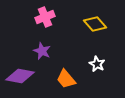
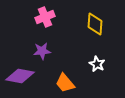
yellow diamond: rotated 45 degrees clockwise
purple star: rotated 30 degrees counterclockwise
orange trapezoid: moved 1 px left, 4 px down
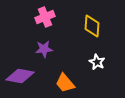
yellow diamond: moved 3 px left, 2 px down
purple star: moved 2 px right, 2 px up
white star: moved 2 px up
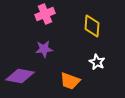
pink cross: moved 3 px up
orange trapezoid: moved 5 px right, 2 px up; rotated 30 degrees counterclockwise
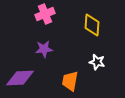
yellow diamond: moved 1 px up
white star: rotated 14 degrees counterclockwise
purple diamond: moved 2 px down; rotated 12 degrees counterclockwise
orange trapezoid: rotated 80 degrees clockwise
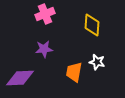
orange trapezoid: moved 4 px right, 9 px up
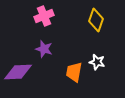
pink cross: moved 1 px left, 2 px down
yellow diamond: moved 4 px right, 5 px up; rotated 15 degrees clockwise
purple star: rotated 24 degrees clockwise
purple diamond: moved 2 px left, 6 px up
